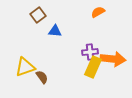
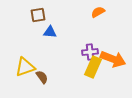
brown square: rotated 28 degrees clockwise
blue triangle: moved 5 px left, 1 px down
orange arrow: rotated 15 degrees clockwise
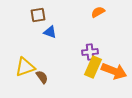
blue triangle: rotated 16 degrees clockwise
orange arrow: moved 1 px right, 12 px down
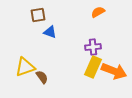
purple cross: moved 3 px right, 5 px up
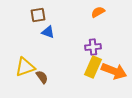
blue triangle: moved 2 px left
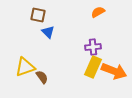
brown square: rotated 21 degrees clockwise
blue triangle: rotated 24 degrees clockwise
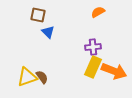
yellow triangle: moved 2 px right, 10 px down
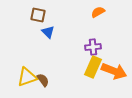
brown semicircle: moved 1 px right, 3 px down
